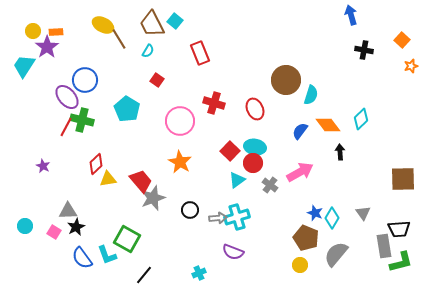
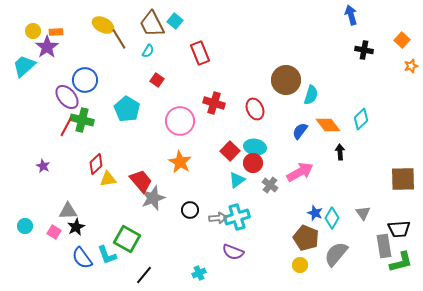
cyan trapezoid at (24, 66): rotated 15 degrees clockwise
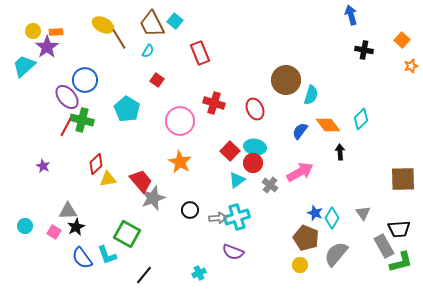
green square at (127, 239): moved 5 px up
gray rectangle at (384, 246): rotated 20 degrees counterclockwise
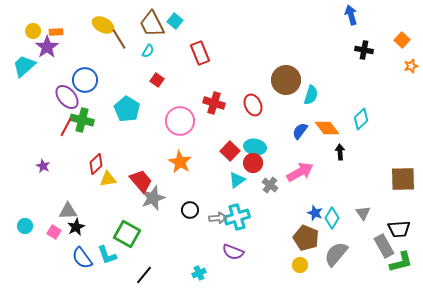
red ellipse at (255, 109): moved 2 px left, 4 px up
orange diamond at (328, 125): moved 1 px left, 3 px down
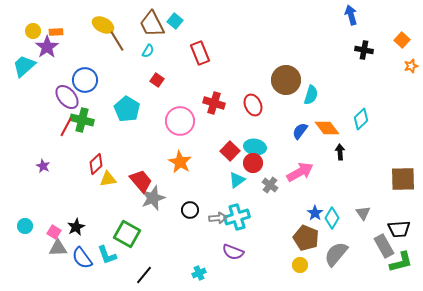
brown line at (119, 39): moved 2 px left, 2 px down
gray triangle at (68, 211): moved 10 px left, 37 px down
blue star at (315, 213): rotated 14 degrees clockwise
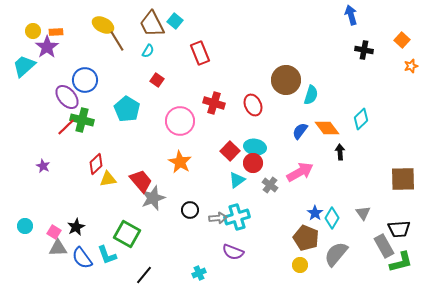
red line at (66, 127): rotated 18 degrees clockwise
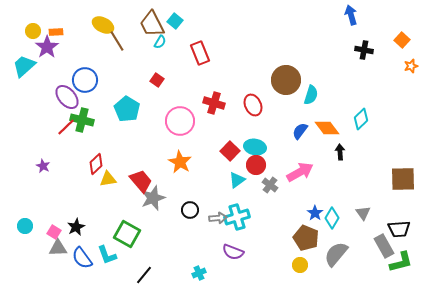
cyan semicircle at (148, 51): moved 12 px right, 9 px up
red circle at (253, 163): moved 3 px right, 2 px down
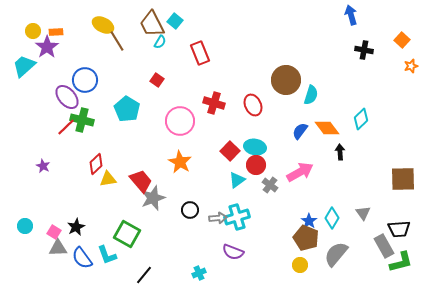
blue star at (315, 213): moved 6 px left, 8 px down
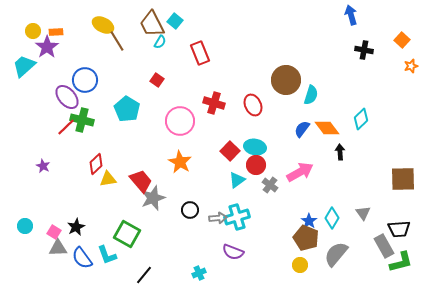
blue semicircle at (300, 131): moved 2 px right, 2 px up
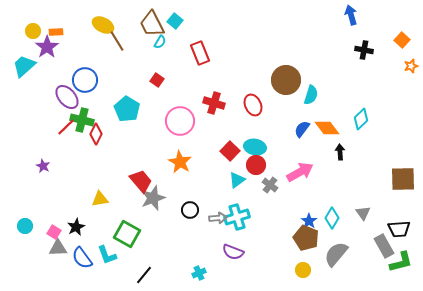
red diamond at (96, 164): moved 30 px up; rotated 20 degrees counterclockwise
yellow triangle at (108, 179): moved 8 px left, 20 px down
yellow circle at (300, 265): moved 3 px right, 5 px down
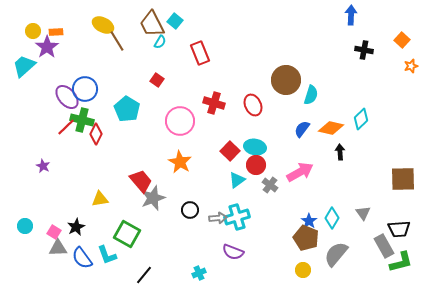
blue arrow at (351, 15): rotated 18 degrees clockwise
blue circle at (85, 80): moved 9 px down
orange diamond at (327, 128): moved 4 px right; rotated 40 degrees counterclockwise
